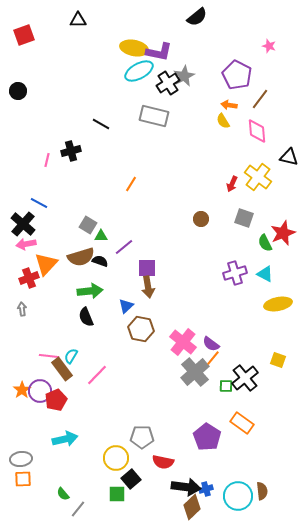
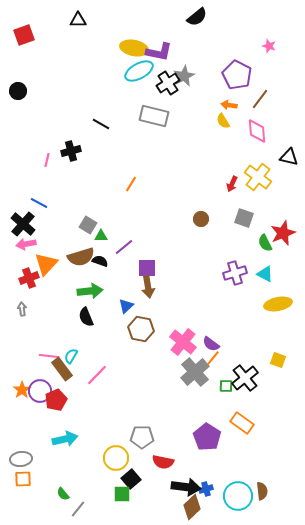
green square at (117, 494): moved 5 px right
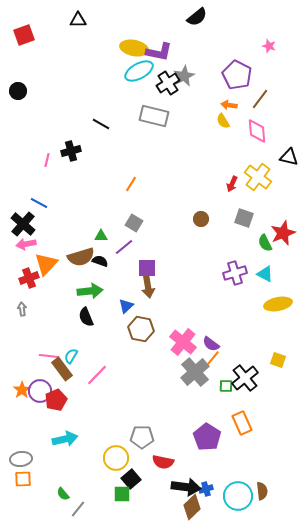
gray square at (88, 225): moved 46 px right, 2 px up
orange rectangle at (242, 423): rotated 30 degrees clockwise
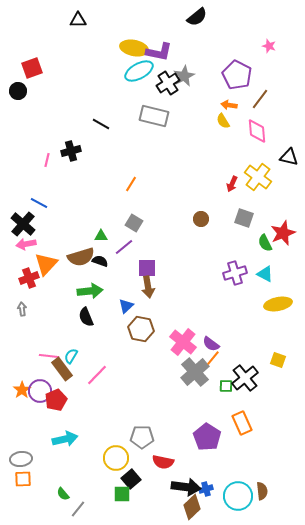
red square at (24, 35): moved 8 px right, 33 px down
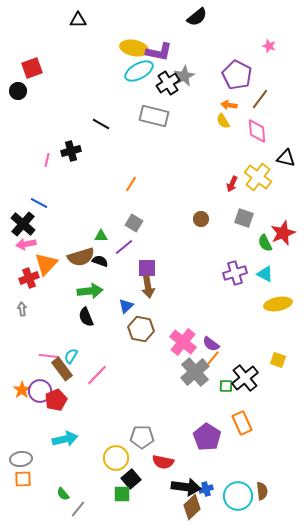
black triangle at (289, 157): moved 3 px left, 1 px down
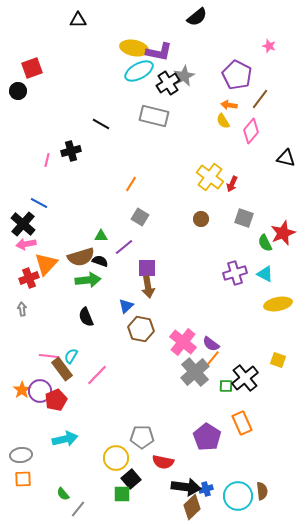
pink diamond at (257, 131): moved 6 px left; rotated 45 degrees clockwise
yellow cross at (258, 177): moved 48 px left
gray square at (134, 223): moved 6 px right, 6 px up
green arrow at (90, 291): moved 2 px left, 11 px up
gray ellipse at (21, 459): moved 4 px up
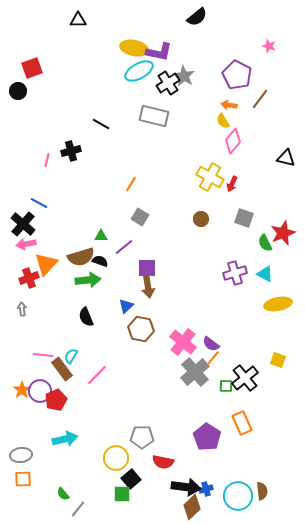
gray star at (184, 76): rotated 15 degrees counterclockwise
pink diamond at (251, 131): moved 18 px left, 10 px down
yellow cross at (210, 177): rotated 8 degrees counterclockwise
pink line at (49, 356): moved 6 px left, 1 px up
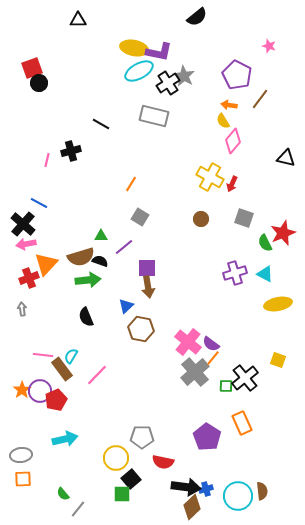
black circle at (18, 91): moved 21 px right, 8 px up
pink cross at (183, 342): moved 5 px right
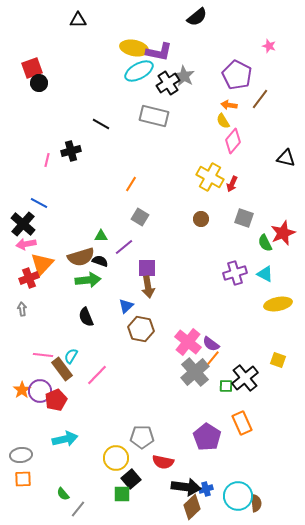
orange triangle at (46, 264): moved 4 px left
brown semicircle at (262, 491): moved 6 px left, 12 px down
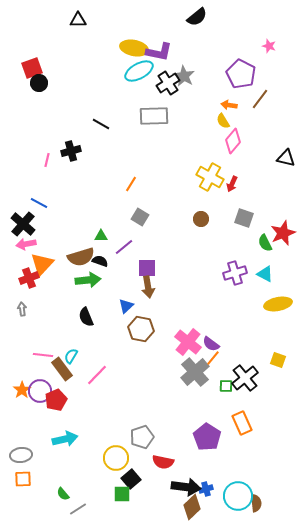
purple pentagon at (237, 75): moved 4 px right, 1 px up
gray rectangle at (154, 116): rotated 16 degrees counterclockwise
gray pentagon at (142, 437): rotated 20 degrees counterclockwise
gray line at (78, 509): rotated 18 degrees clockwise
